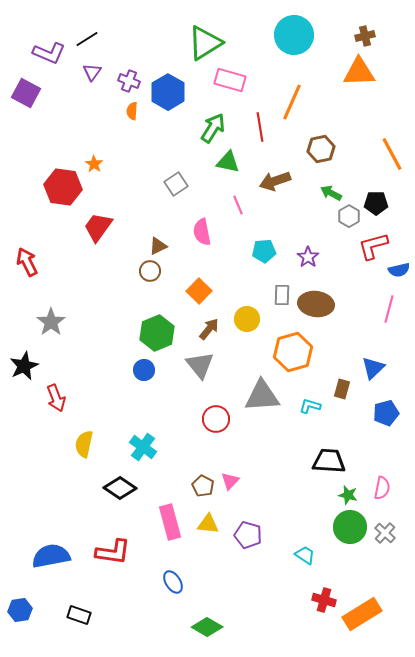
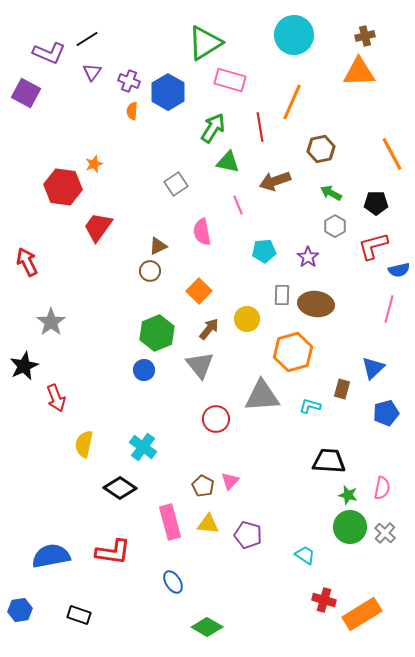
orange star at (94, 164): rotated 18 degrees clockwise
gray hexagon at (349, 216): moved 14 px left, 10 px down
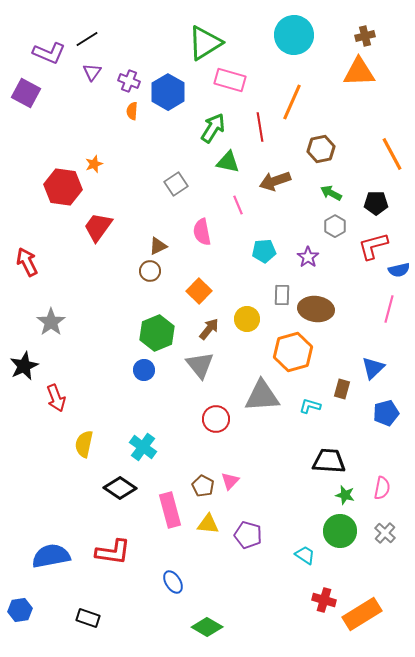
brown ellipse at (316, 304): moved 5 px down
green star at (348, 495): moved 3 px left
pink rectangle at (170, 522): moved 12 px up
green circle at (350, 527): moved 10 px left, 4 px down
black rectangle at (79, 615): moved 9 px right, 3 px down
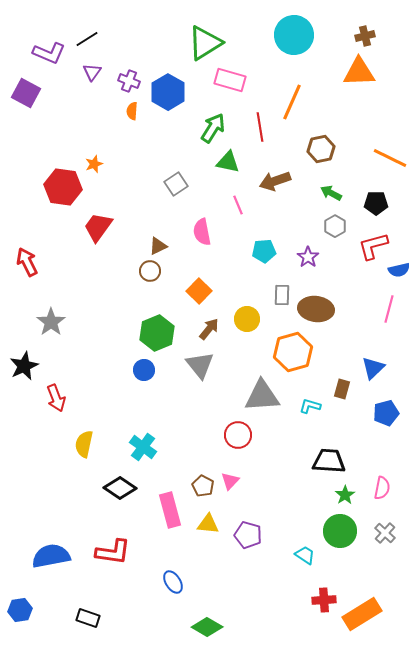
orange line at (392, 154): moved 2 px left, 4 px down; rotated 36 degrees counterclockwise
red circle at (216, 419): moved 22 px right, 16 px down
green star at (345, 495): rotated 24 degrees clockwise
red cross at (324, 600): rotated 20 degrees counterclockwise
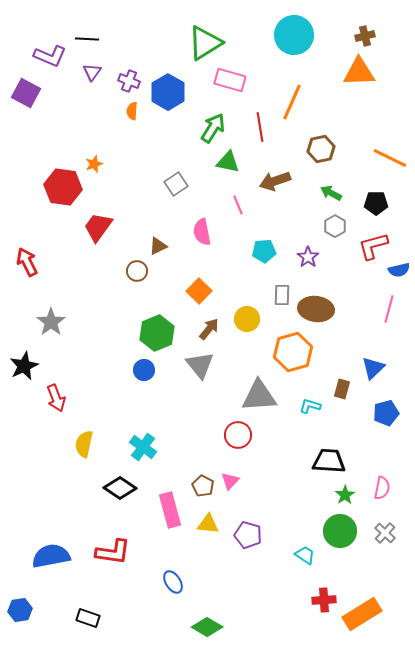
black line at (87, 39): rotated 35 degrees clockwise
purple L-shape at (49, 53): moved 1 px right, 3 px down
brown circle at (150, 271): moved 13 px left
gray triangle at (262, 396): moved 3 px left
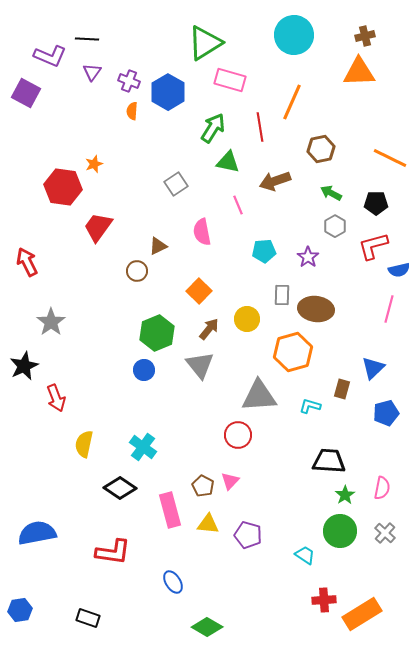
blue semicircle at (51, 556): moved 14 px left, 23 px up
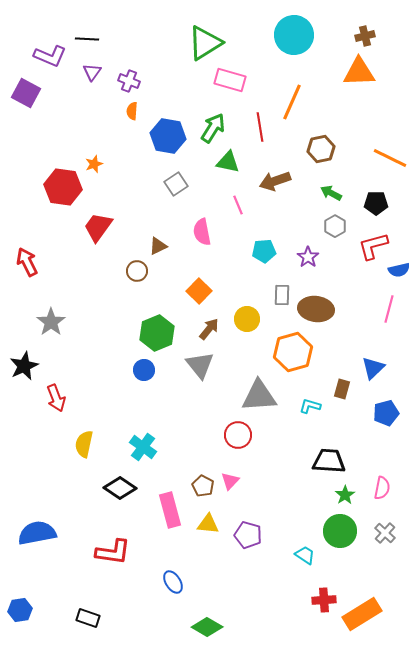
blue hexagon at (168, 92): moved 44 px down; rotated 20 degrees counterclockwise
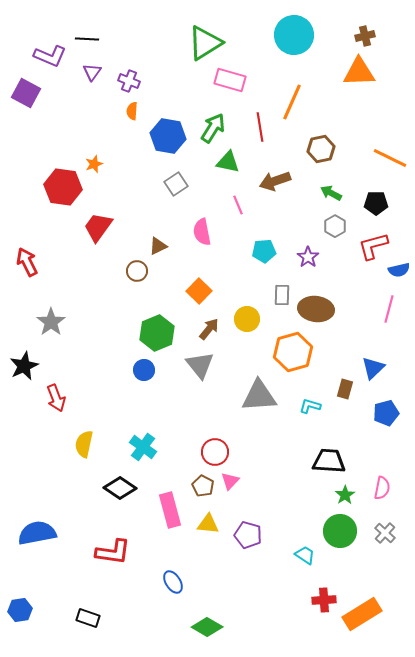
brown rectangle at (342, 389): moved 3 px right
red circle at (238, 435): moved 23 px left, 17 px down
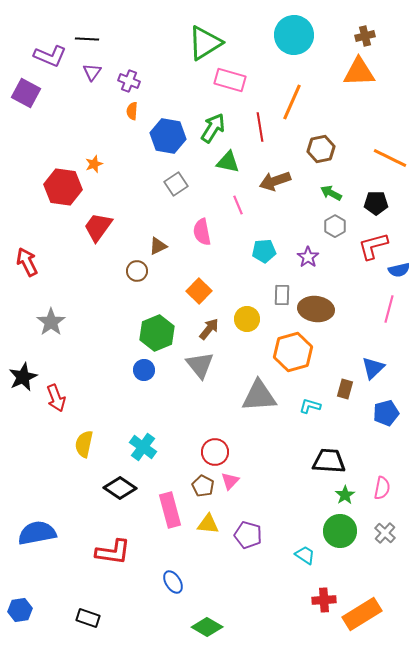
black star at (24, 366): moved 1 px left, 11 px down
